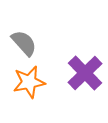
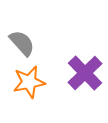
gray semicircle: moved 2 px left
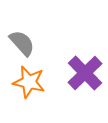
orange star: rotated 24 degrees clockwise
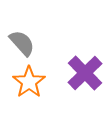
orange star: rotated 24 degrees clockwise
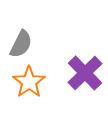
gray semicircle: moved 1 px left, 1 px down; rotated 68 degrees clockwise
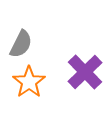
purple cross: moved 1 px up
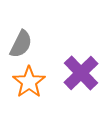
purple cross: moved 4 px left, 1 px down
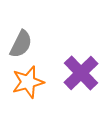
orange star: moved 1 px left; rotated 20 degrees clockwise
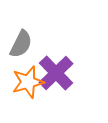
purple cross: moved 25 px left
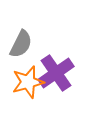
purple cross: rotated 9 degrees clockwise
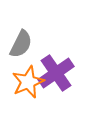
orange star: rotated 8 degrees counterclockwise
